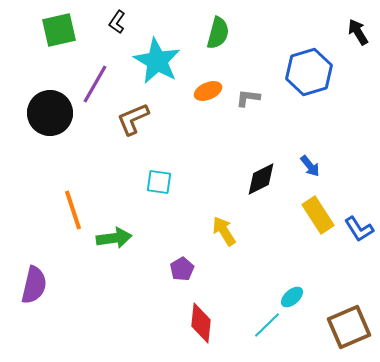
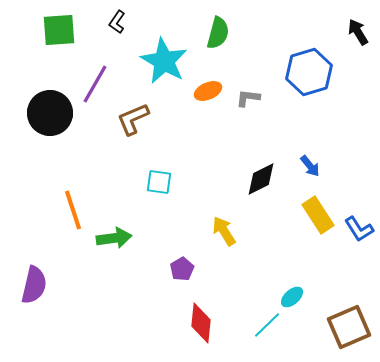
green square: rotated 9 degrees clockwise
cyan star: moved 7 px right
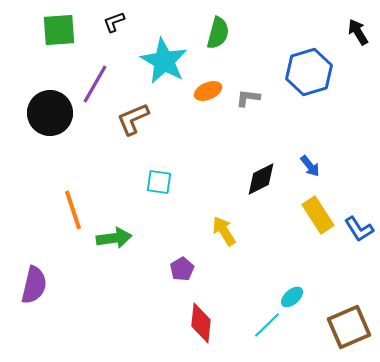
black L-shape: moved 3 px left; rotated 35 degrees clockwise
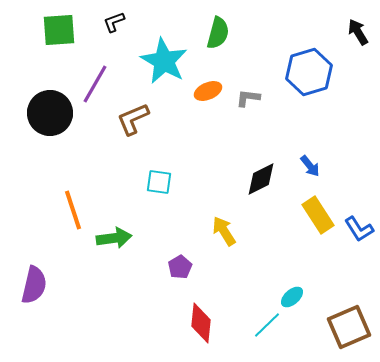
purple pentagon: moved 2 px left, 2 px up
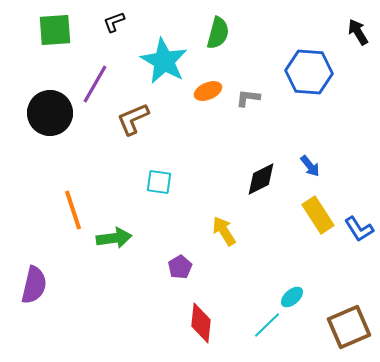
green square: moved 4 px left
blue hexagon: rotated 21 degrees clockwise
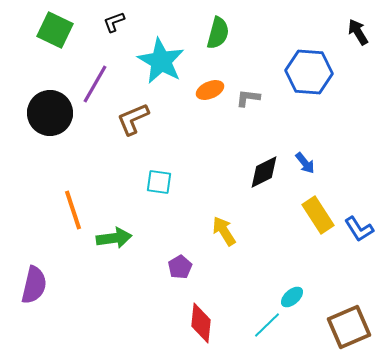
green square: rotated 30 degrees clockwise
cyan star: moved 3 px left
orange ellipse: moved 2 px right, 1 px up
blue arrow: moved 5 px left, 3 px up
black diamond: moved 3 px right, 7 px up
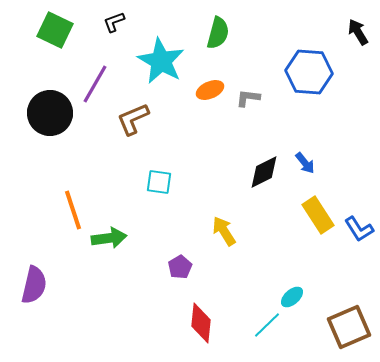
green arrow: moved 5 px left
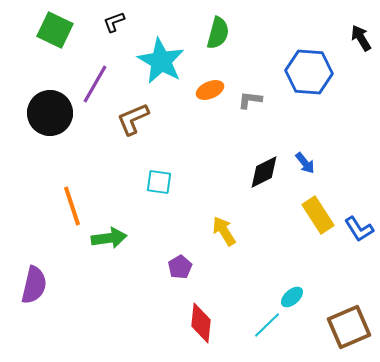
black arrow: moved 3 px right, 6 px down
gray L-shape: moved 2 px right, 2 px down
orange line: moved 1 px left, 4 px up
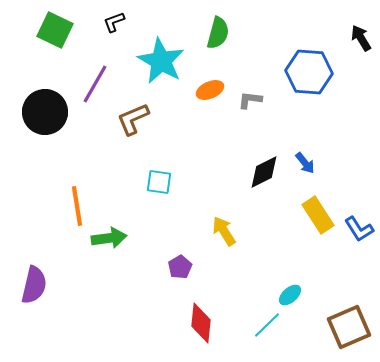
black circle: moved 5 px left, 1 px up
orange line: moved 5 px right; rotated 9 degrees clockwise
cyan ellipse: moved 2 px left, 2 px up
